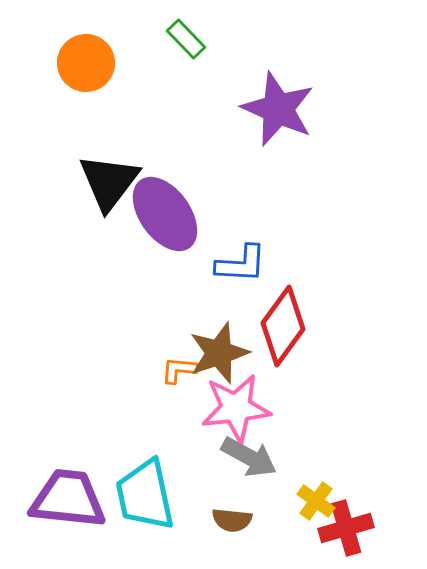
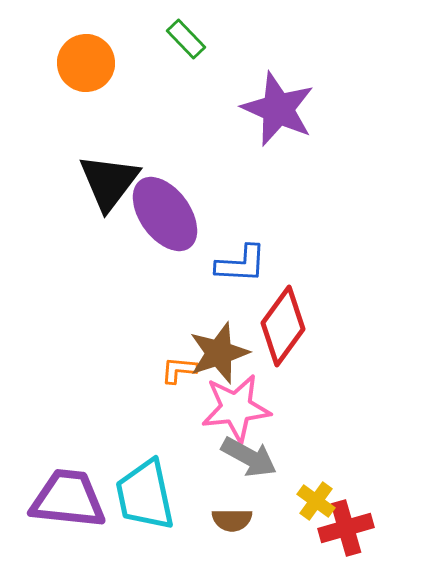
brown semicircle: rotated 6 degrees counterclockwise
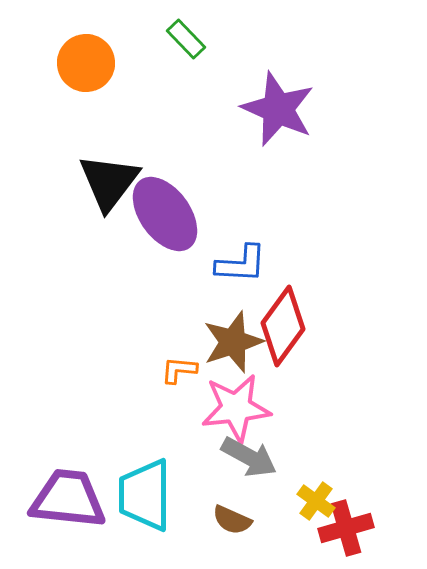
brown star: moved 14 px right, 11 px up
cyan trapezoid: rotated 12 degrees clockwise
brown semicircle: rotated 24 degrees clockwise
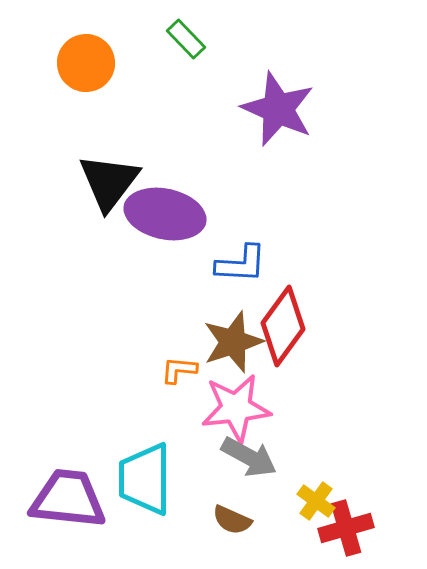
purple ellipse: rotated 42 degrees counterclockwise
cyan trapezoid: moved 16 px up
